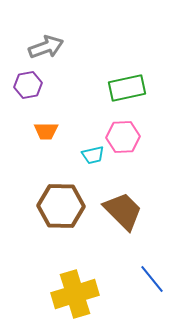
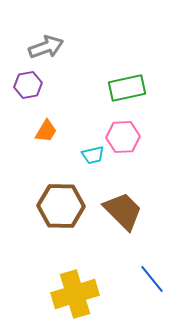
orange trapezoid: rotated 60 degrees counterclockwise
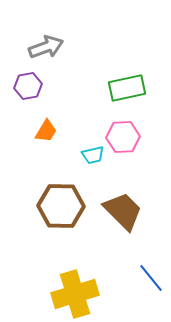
purple hexagon: moved 1 px down
blue line: moved 1 px left, 1 px up
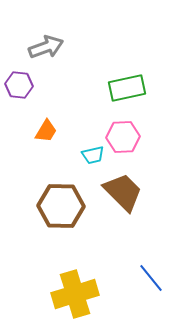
purple hexagon: moved 9 px left, 1 px up; rotated 16 degrees clockwise
brown trapezoid: moved 19 px up
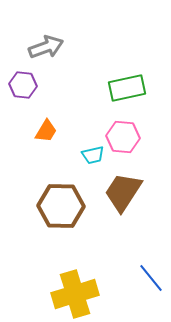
purple hexagon: moved 4 px right
pink hexagon: rotated 8 degrees clockwise
brown trapezoid: rotated 102 degrees counterclockwise
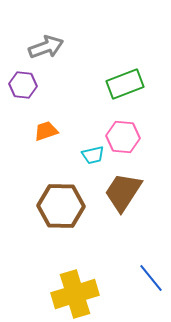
green rectangle: moved 2 px left, 4 px up; rotated 9 degrees counterclockwise
orange trapezoid: rotated 140 degrees counterclockwise
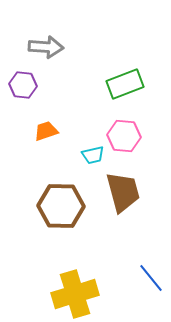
gray arrow: rotated 24 degrees clockwise
pink hexagon: moved 1 px right, 1 px up
brown trapezoid: rotated 132 degrees clockwise
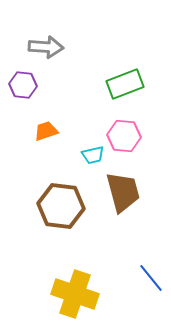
brown hexagon: rotated 6 degrees clockwise
yellow cross: rotated 36 degrees clockwise
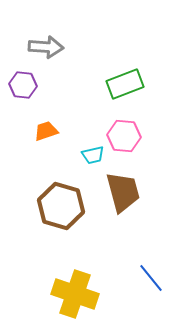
brown hexagon: rotated 9 degrees clockwise
